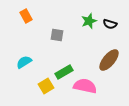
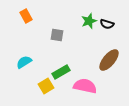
black semicircle: moved 3 px left
green rectangle: moved 3 px left
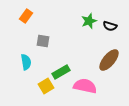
orange rectangle: rotated 64 degrees clockwise
black semicircle: moved 3 px right, 2 px down
gray square: moved 14 px left, 6 px down
cyan semicircle: moved 2 px right; rotated 112 degrees clockwise
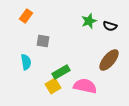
yellow square: moved 7 px right
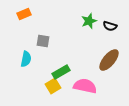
orange rectangle: moved 2 px left, 2 px up; rotated 32 degrees clockwise
cyan semicircle: moved 3 px up; rotated 21 degrees clockwise
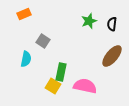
black semicircle: moved 2 px right, 2 px up; rotated 80 degrees clockwise
gray square: rotated 24 degrees clockwise
brown ellipse: moved 3 px right, 4 px up
green rectangle: rotated 48 degrees counterclockwise
yellow square: rotated 28 degrees counterclockwise
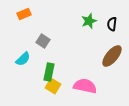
cyan semicircle: moved 3 px left; rotated 35 degrees clockwise
green rectangle: moved 12 px left
